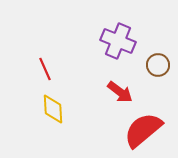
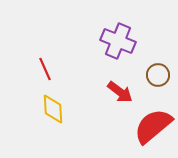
brown circle: moved 10 px down
red semicircle: moved 10 px right, 4 px up
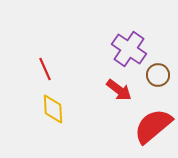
purple cross: moved 11 px right, 8 px down; rotated 12 degrees clockwise
red arrow: moved 1 px left, 2 px up
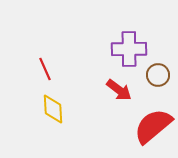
purple cross: rotated 36 degrees counterclockwise
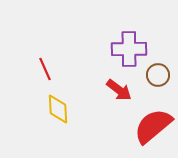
yellow diamond: moved 5 px right
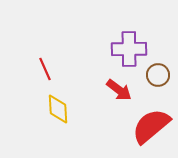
red semicircle: moved 2 px left
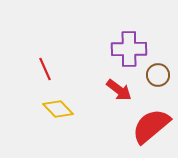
yellow diamond: rotated 40 degrees counterclockwise
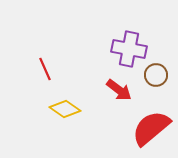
purple cross: rotated 12 degrees clockwise
brown circle: moved 2 px left
yellow diamond: moved 7 px right; rotated 12 degrees counterclockwise
red semicircle: moved 2 px down
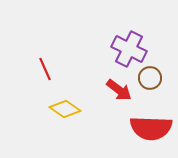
purple cross: rotated 16 degrees clockwise
brown circle: moved 6 px left, 3 px down
red semicircle: rotated 138 degrees counterclockwise
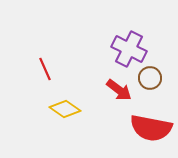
red semicircle: rotated 9 degrees clockwise
